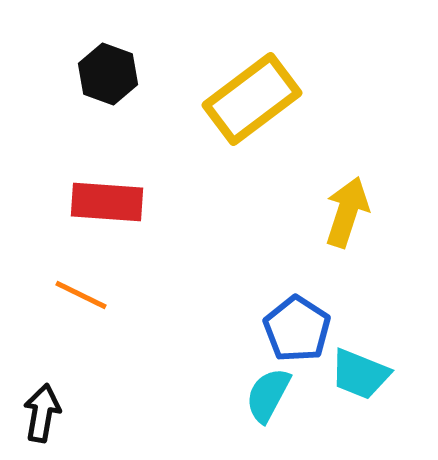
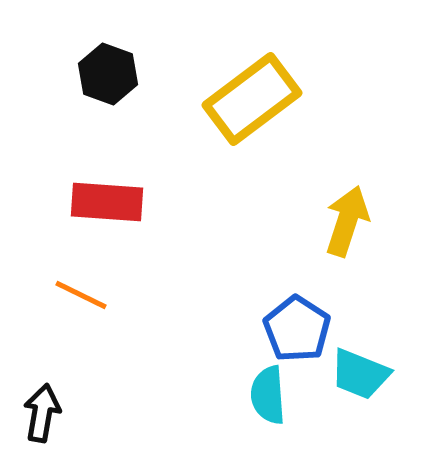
yellow arrow: moved 9 px down
cyan semicircle: rotated 32 degrees counterclockwise
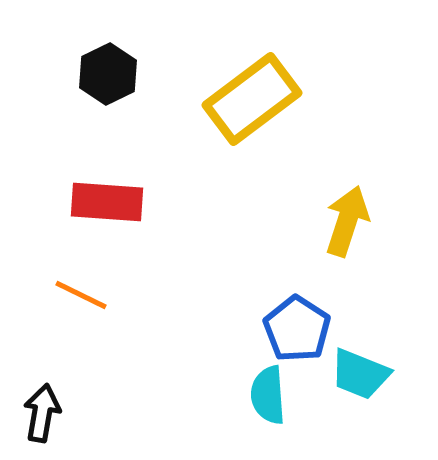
black hexagon: rotated 14 degrees clockwise
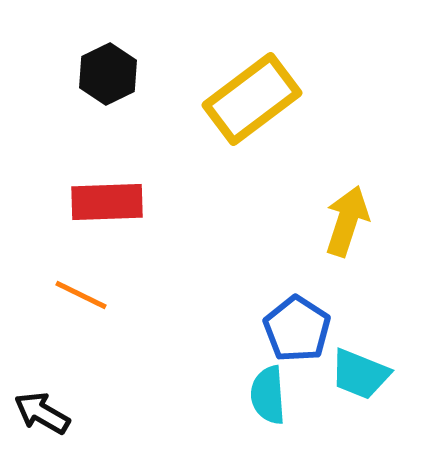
red rectangle: rotated 6 degrees counterclockwise
black arrow: rotated 70 degrees counterclockwise
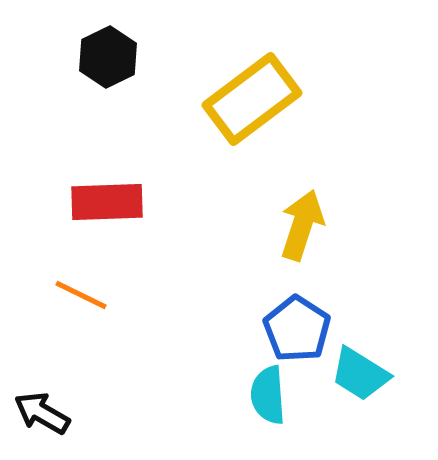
black hexagon: moved 17 px up
yellow arrow: moved 45 px left, 4 px down
cyan trapezoid: rotated 10 degrees clockwise
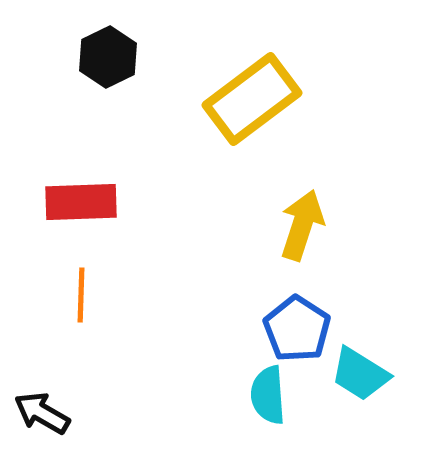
red rectangle: moved 26 px left
orange line: rotated 66 degrees clockwise
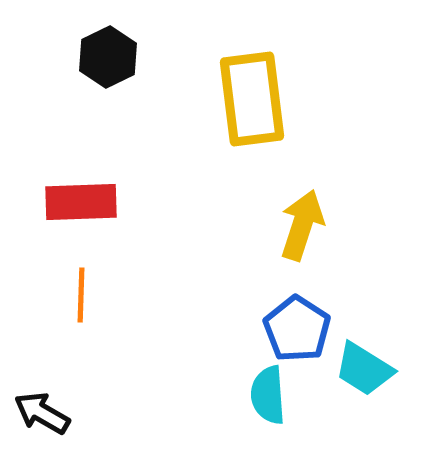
yellow rectangle: rotated 60 degrees counterclockwise
cyan trapezoid: moved 4 px right, 5 px up
